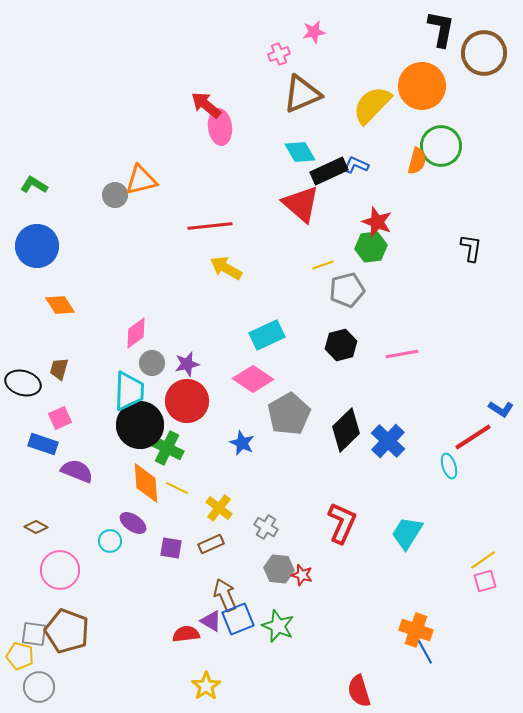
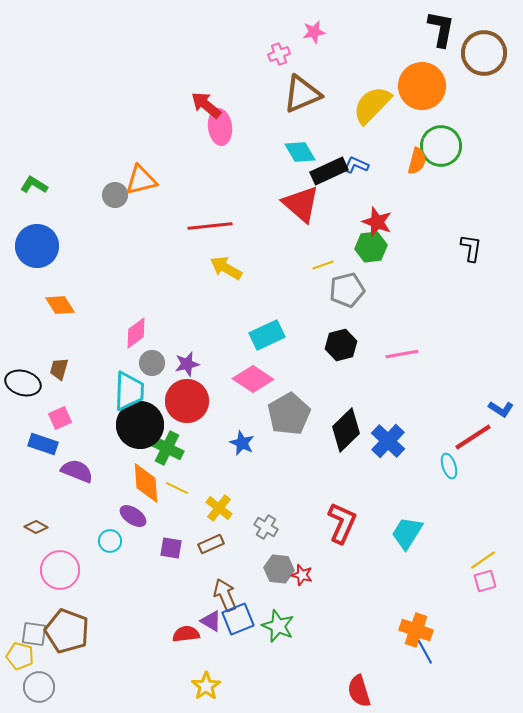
purple ellipse at (133, 523): moved 7 px up
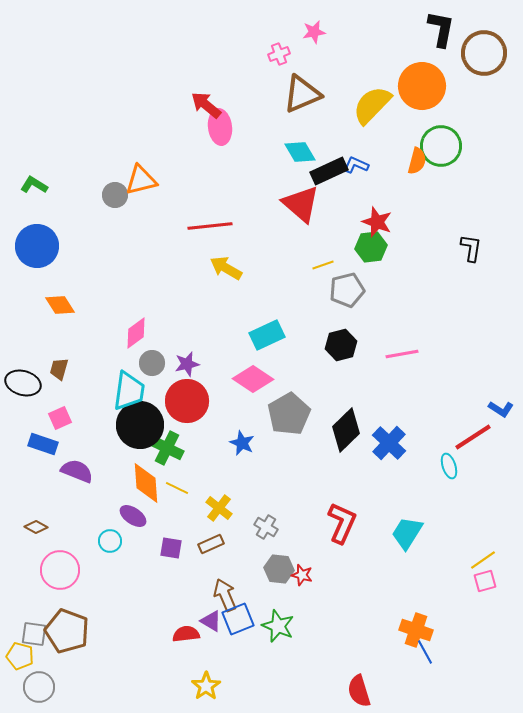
cyan trapezoid at (129, 391): rotated 6 degrees clockwise
blue cross at (388, 441): moved 1 px right, 2 px down
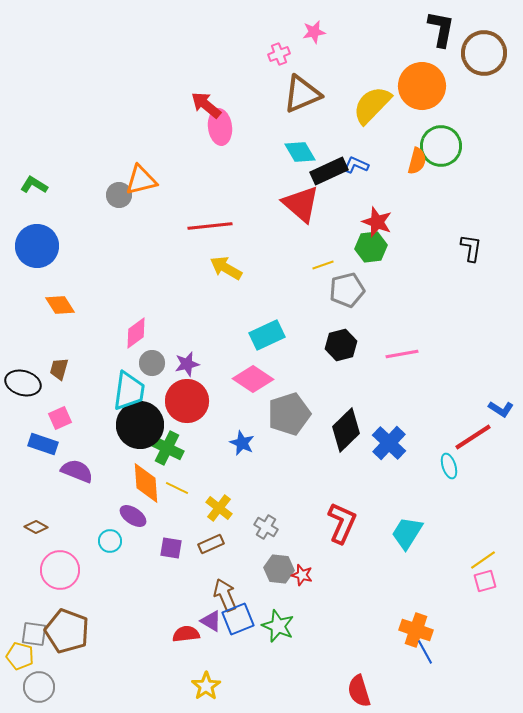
gray circle at (115, 195): moved 4 px right
gray pentagon at (289, 414): rotated 12 degrees clockwise
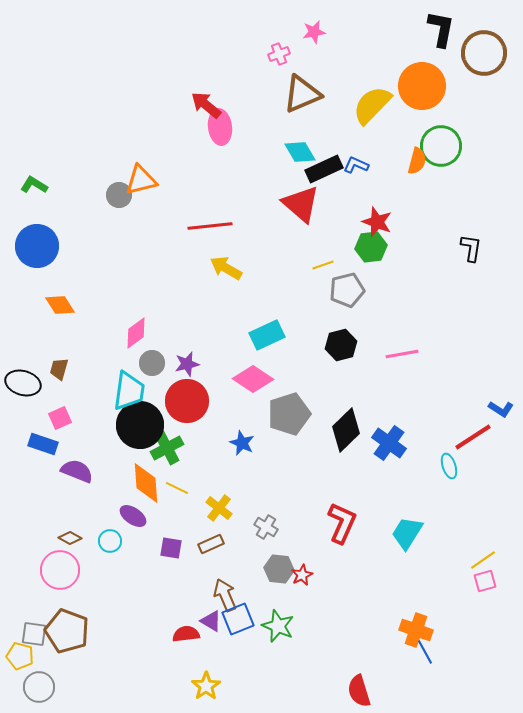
black rectangle at (329, 171): moved 5 px left, 2 px up
blue cross at (389, 443): rotated 8 degrees counterclockwise
green cross at (167, 448): rotated 36 degrees clockwise
brown diamond at (36, 527): moved 34 px right, 11 px down
red star at (302, 575): rotated 30 degrees clockwise
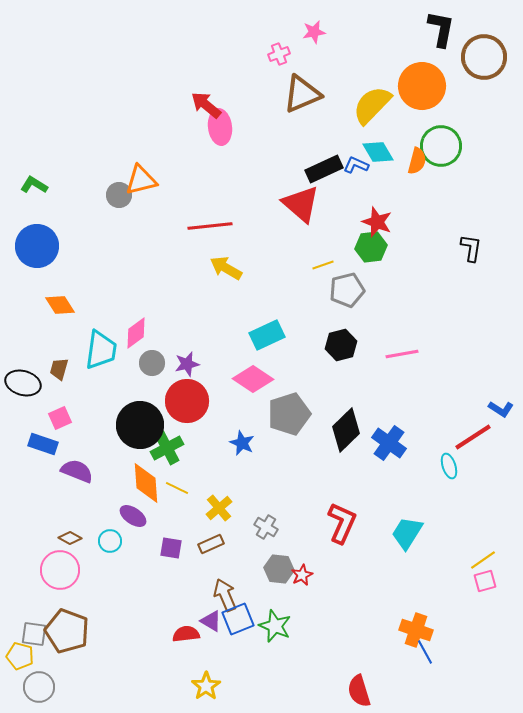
brown circle at (484, 53): moved 4 px down
cyan diamond at (300, 152): moved 78 px right
cyan trapezoid at (129, 391): moved 28 px left, 41 px up
yellow cross at (219, 508): rotated 12 degrees clockwise
green star at (278, 626): moved 3 px left
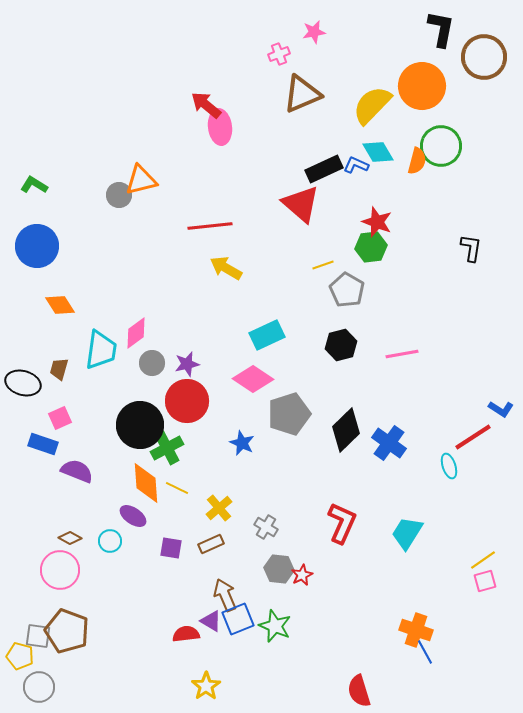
gray pentagon at (347, 290): rotated 28 degrees counterclockwise
gray square at (34, 634): moved 4 px right, 2 px down
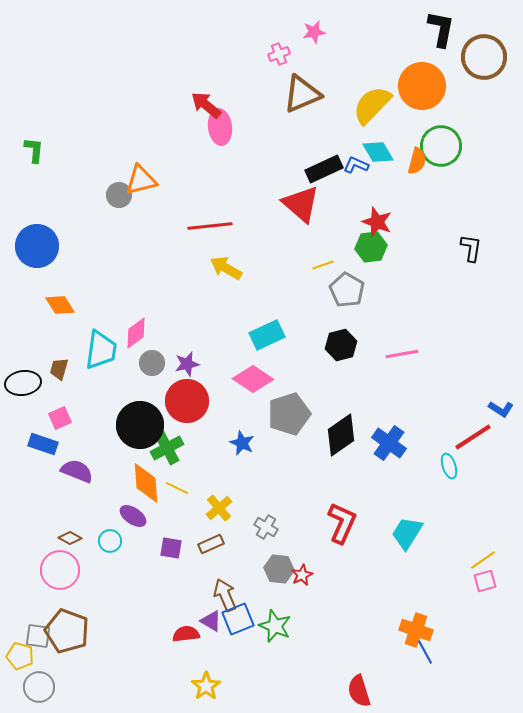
green L-shape at (34, 185): moved 35 px up; rotated 64 degrees clockwise
black ellipse at (23, 383): rotated 24 degrees counterclockwise
black diamond at (346, 430): moved 5 px left, 5 px down; rotated 9 degrees clockwise
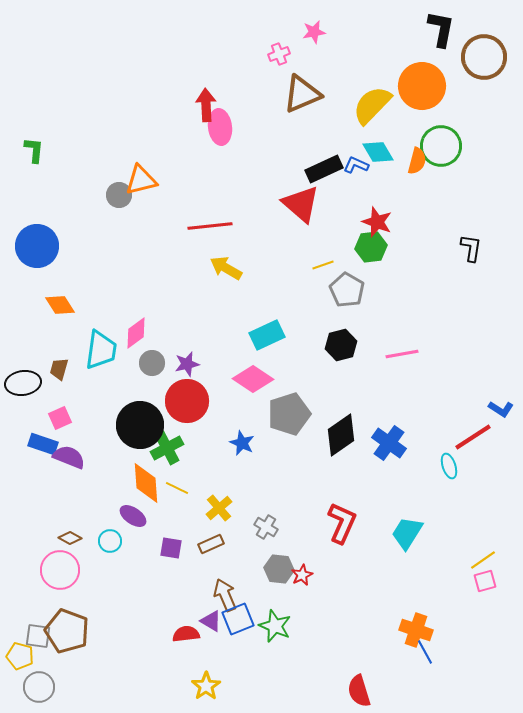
red arrow at (206, 105): rotated 48 degrees clockwise
purple semicircle at (77, 471): moved 8 px left, 14 px up
